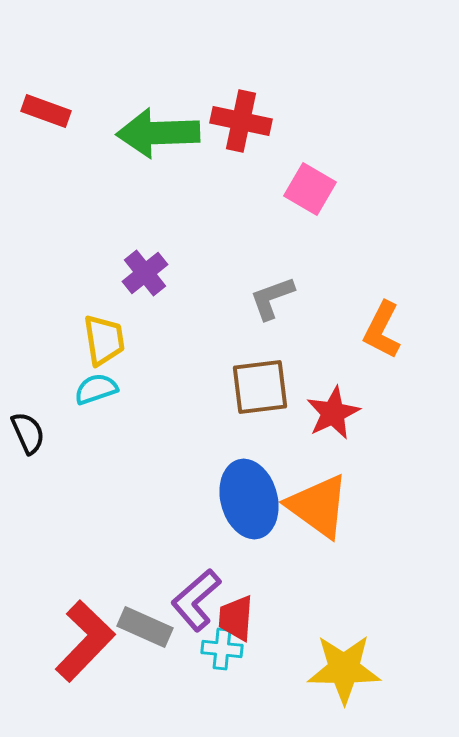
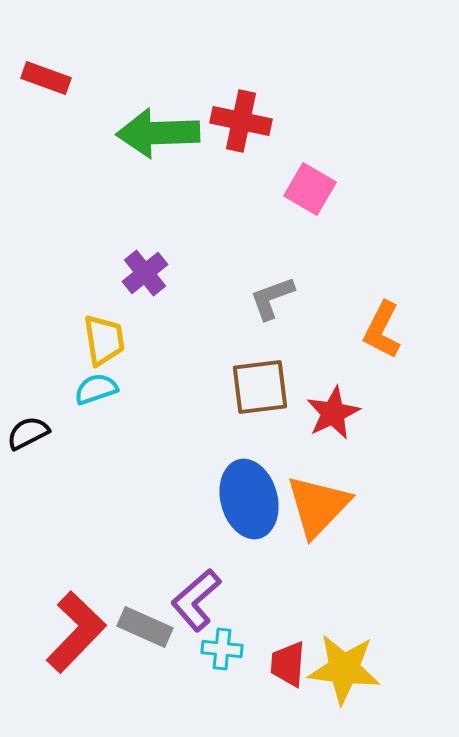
red rectangle: moved 33 px up
black semicircle: rotated 93 degrees counterclockwise
orange triangle: rotated 38 degrees clockwise
red trapezoid: moved 52 px right, 46 px down
red L-shape: moved 9 px left, 9 px up
yellow star: rotated 6 degrees clockwise
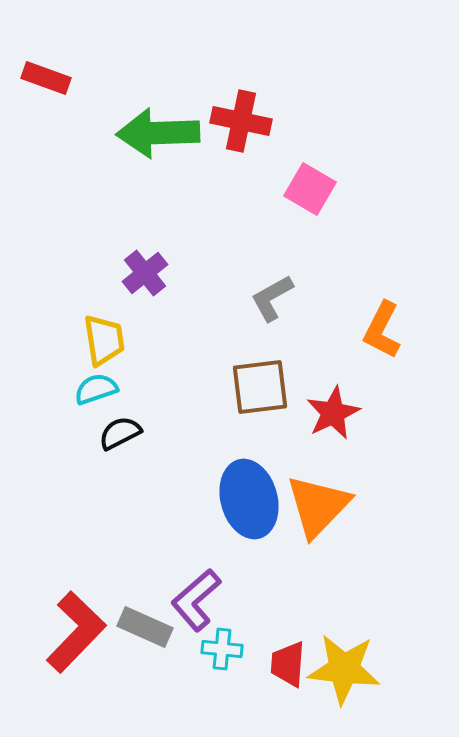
gray L-shape: rotated 9 degrees counterclockwise
black semicircle: moved 92 px right
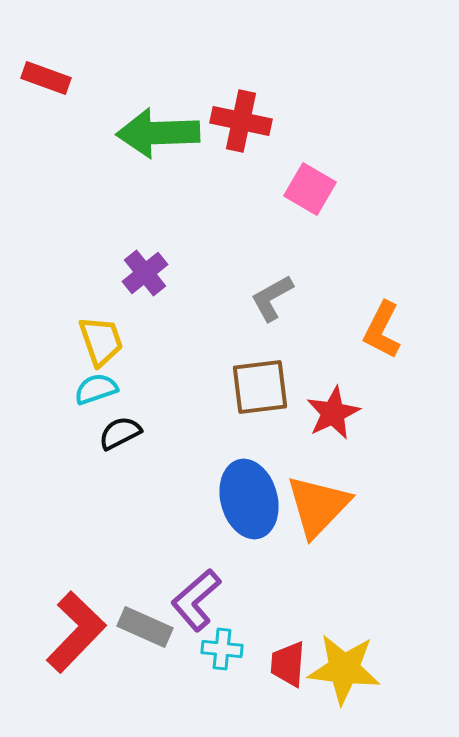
yellow trapezoid: moved 3 px left, 1 px down; rotated 10 degrees counterclockwise
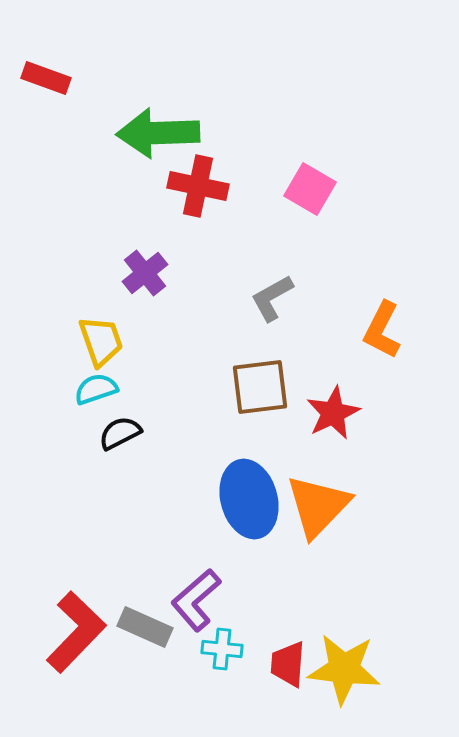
red cross: moved 43 px left, 65 px down
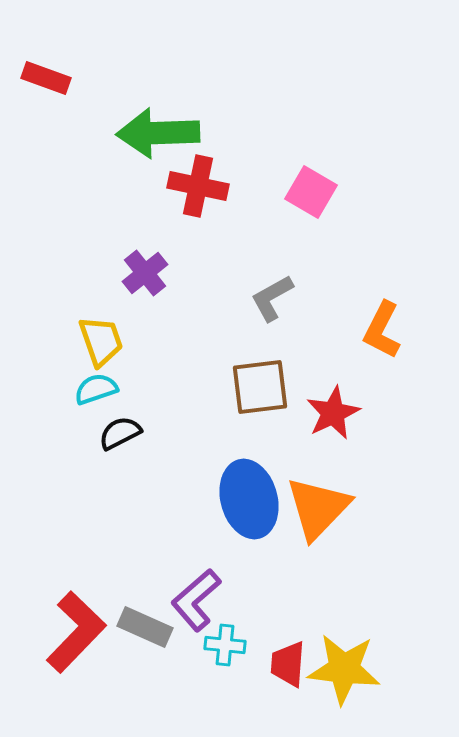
pink square: moved 1 px right, 3 px down
orange triangle: moved 2 px down
cyan cross: moved 3 px right, 4 px up
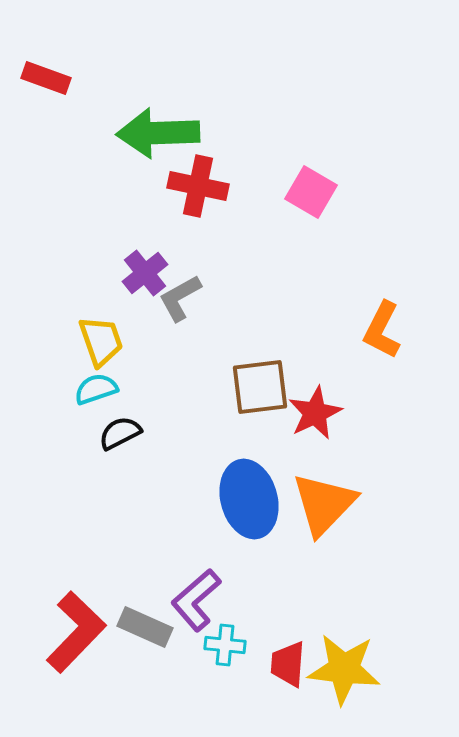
gray L-shape: moved 92 px left
red star: moved 18 px left
orange triangle: moved 6 px right, 4 px up
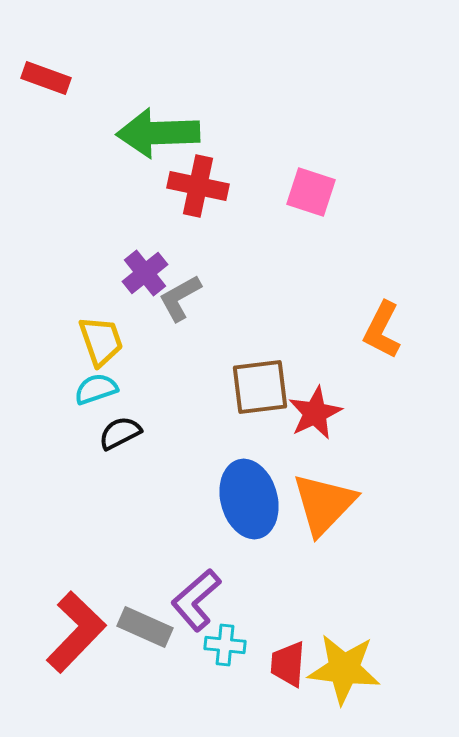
pink square: rotated 12 degrees counterclockwise
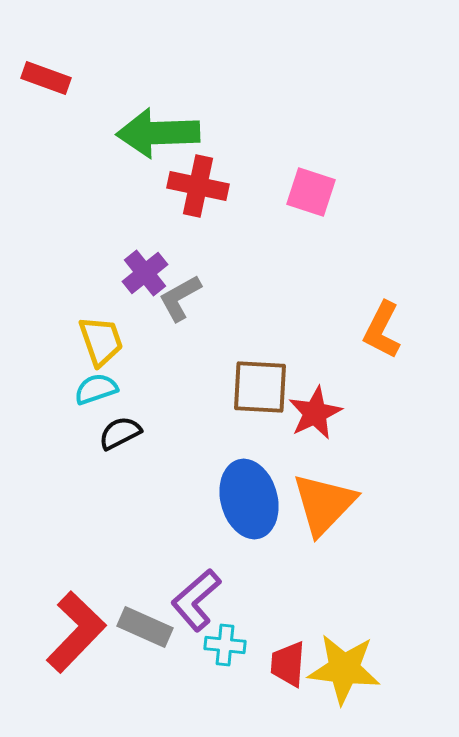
brown square: rotated 10 degrees clockwise
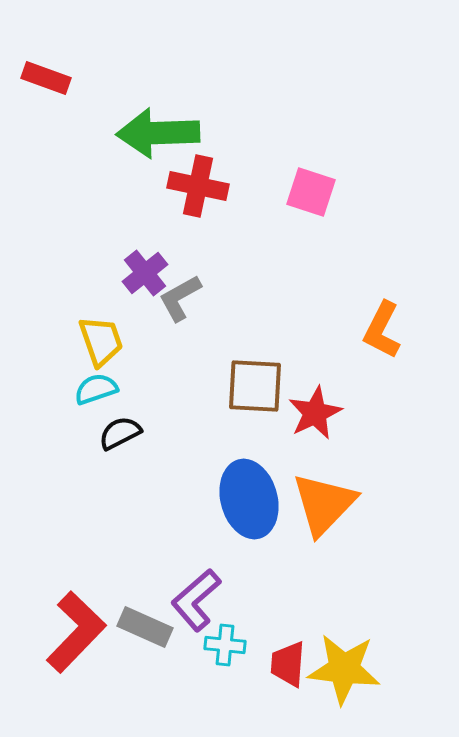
brown square: moved 5 px left, 1 px up
